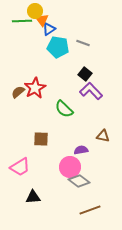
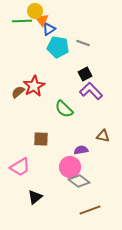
black square: rotated 24 degrees clockwise
red star: moved 1 px left, 2 px up
black triangle: moved 2 px right; rotated 35 degrees counterclockwise
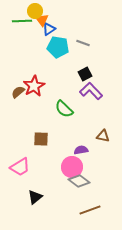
pink circle: moved 2 px right
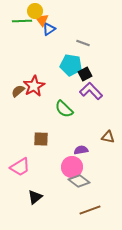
cyan pentagon: moved 13 px right, 18 px down
brown semicircle: moved 1 px up
brown triangle: moved 5 px right, 1 px down
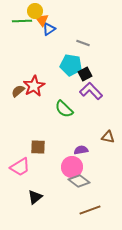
brown square: moved 3 px left, 8 px down
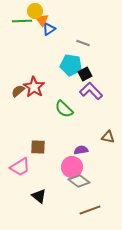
red star: moved 1 px down; rotated 10 degrees counterclockwise
black triangle: moved 4 px right, 1 px up; rotated 42 degrees counterclockwise
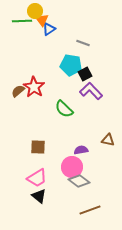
brown triangle: moved 3 px down
pink trapezoid: moved 17 px right, 11 px down
